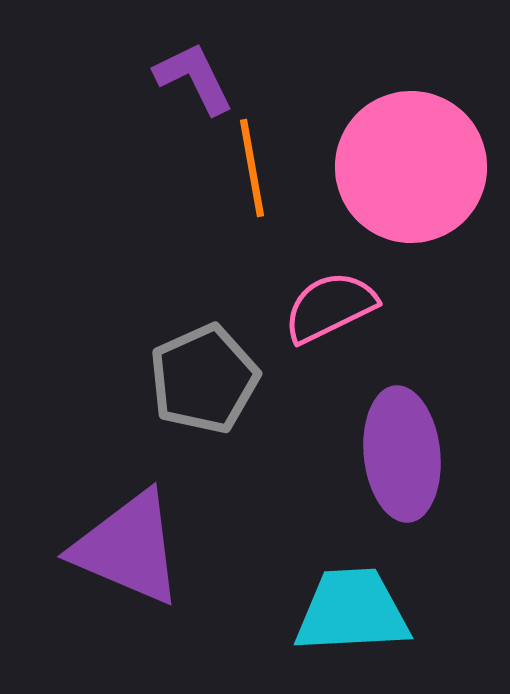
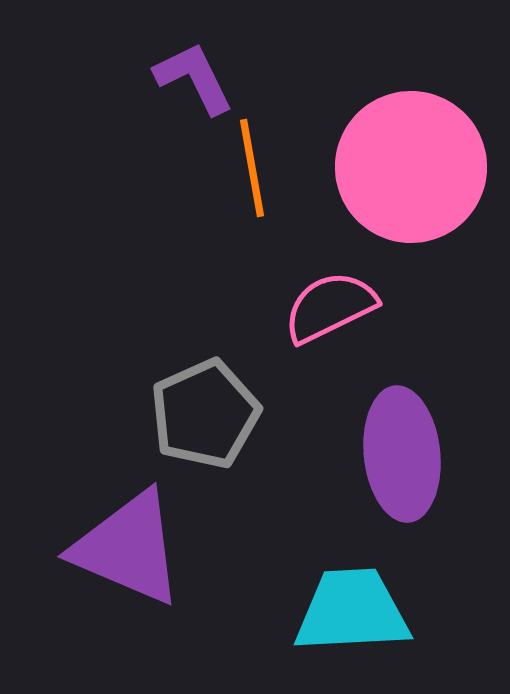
gray pentagon: moved 1 px right, 35 px down
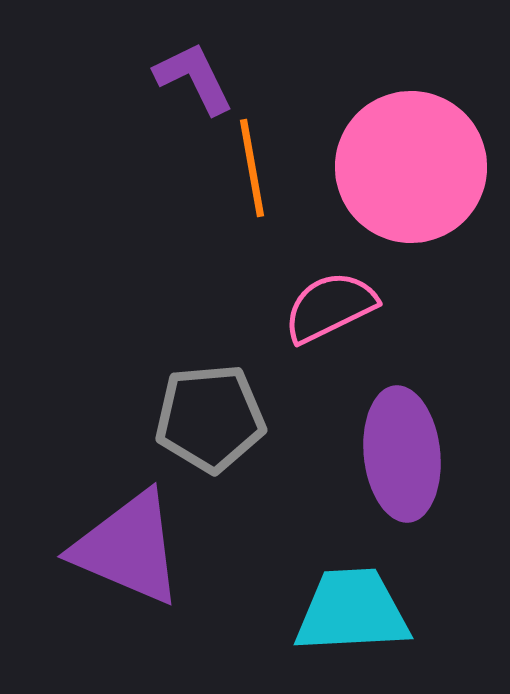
gray pentagon: moved 5 px right, 4 px down; rotated 19 degrees clockwise
